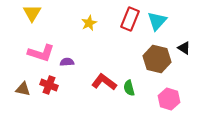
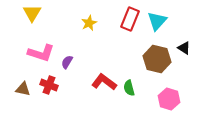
purple semicircle: rotated 56 degrees counterclockwise
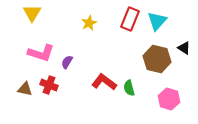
brown triangle: moved 2 px right
